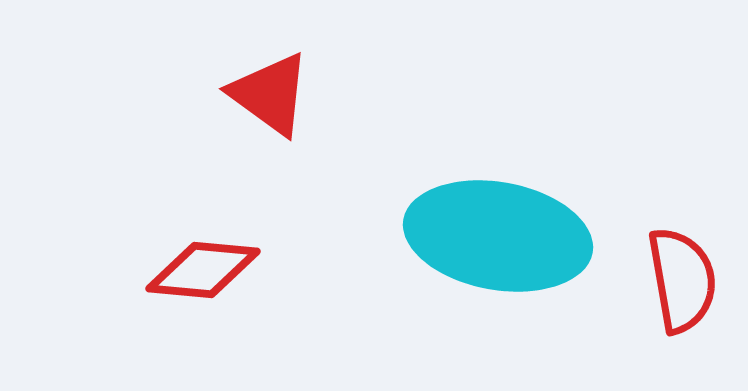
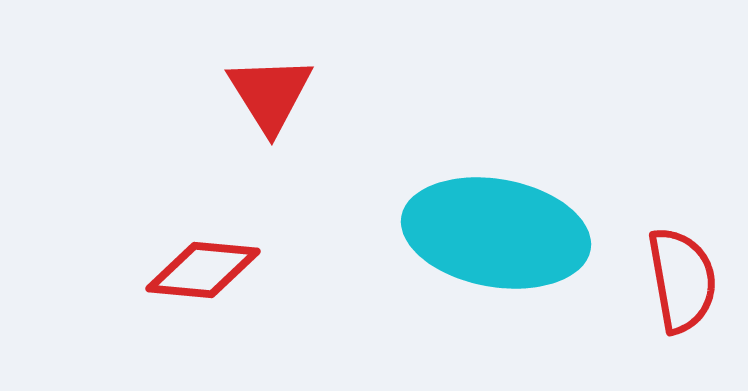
red triangle: rotated 22 degrees clockwise
cyan ellipse: moved 2 px left, 3 px up
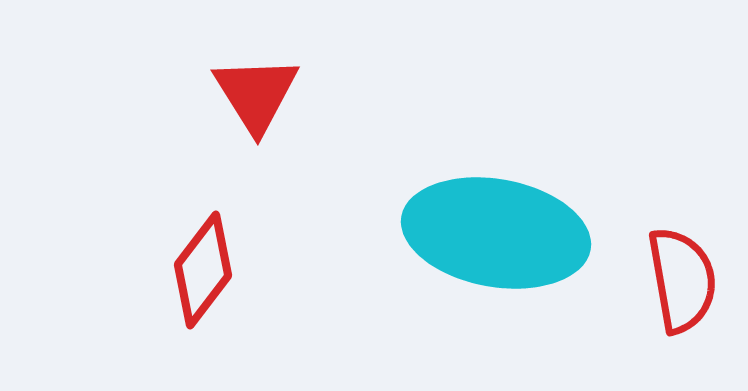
red triangle: moved 14 px left
red diamond: rotated 58 degrees counterclockwise
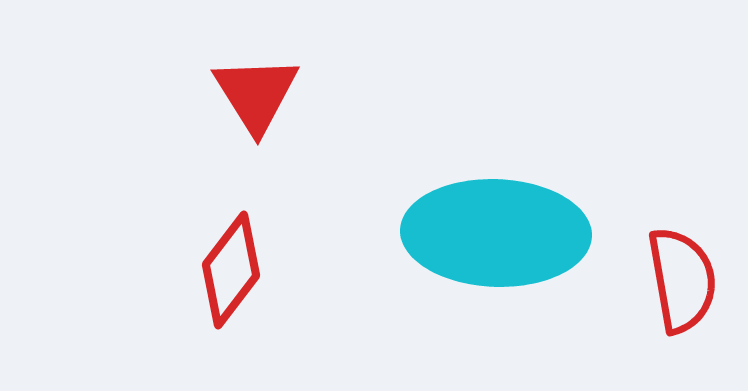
cyan ellipse: rotated 8 degrees counterclockwise
red diamond: moved 28 px right
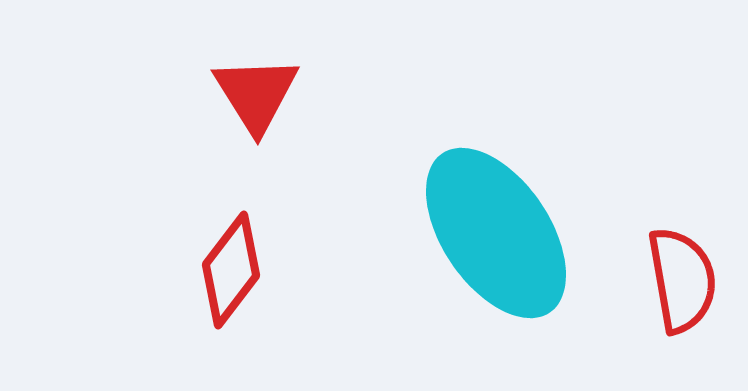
cyan ellipse: rotated 54 degrees clockwise
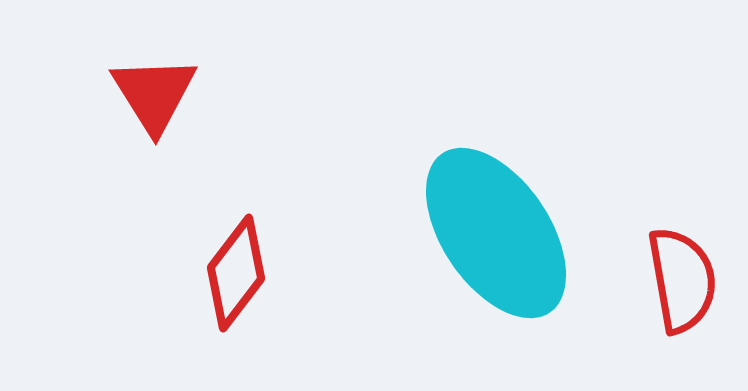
red triangle: moved 102 px left
red diamond: moved 5 px right, 3 px down
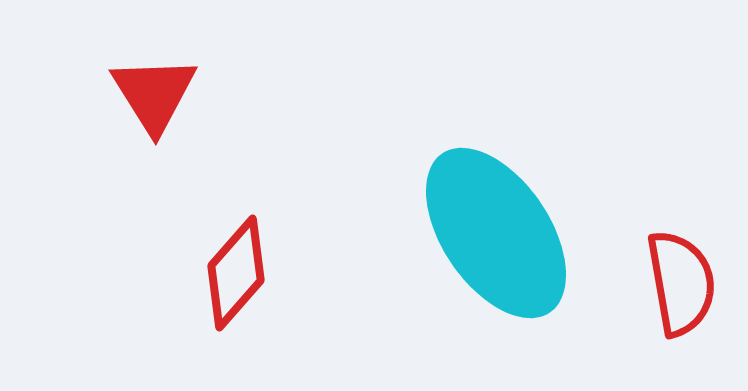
red diamond: rotated 4 degrees clockwise
red semicircle: moved 1 px left, 3 px down
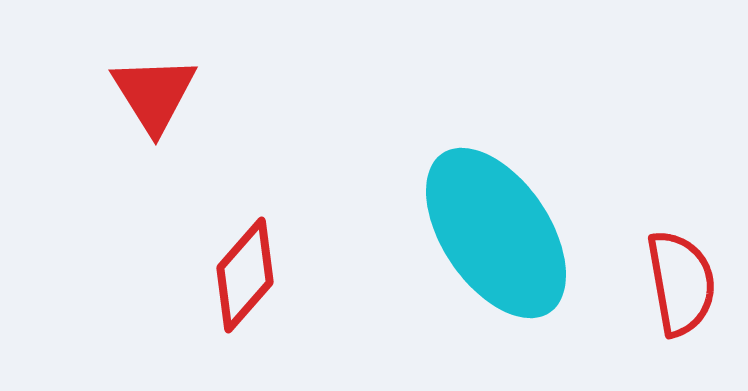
red diamond: moved 9 px right, 2 px down
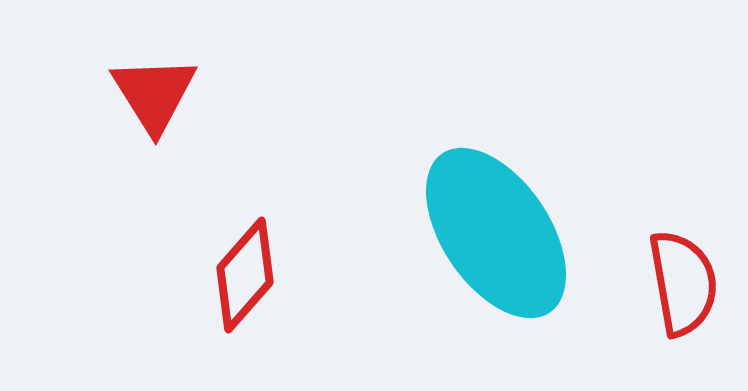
red semicircle: moved 2 px right
